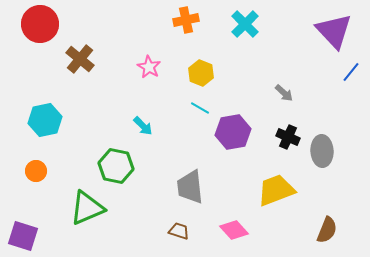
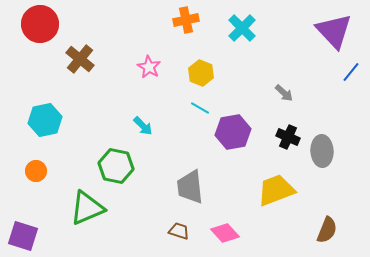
cyan cross: moved 3 px left, 4 px down
pink diamond: moved 9 px left, 3 px down
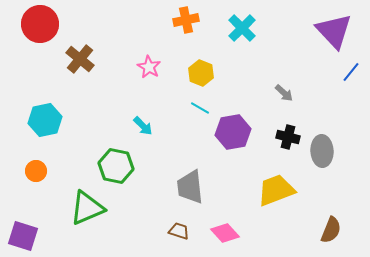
black cross: rotated 10 degrees counterclockwise
brown semicircle: moved 4 px right
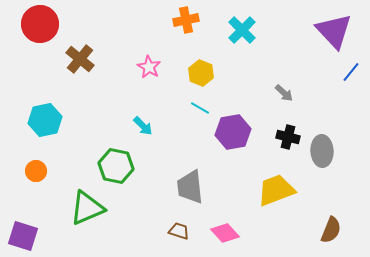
cyan cross: moved 2 px down
